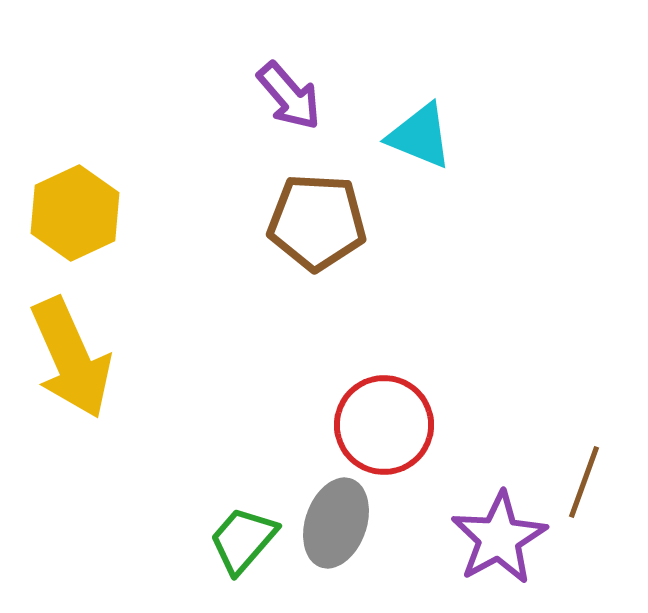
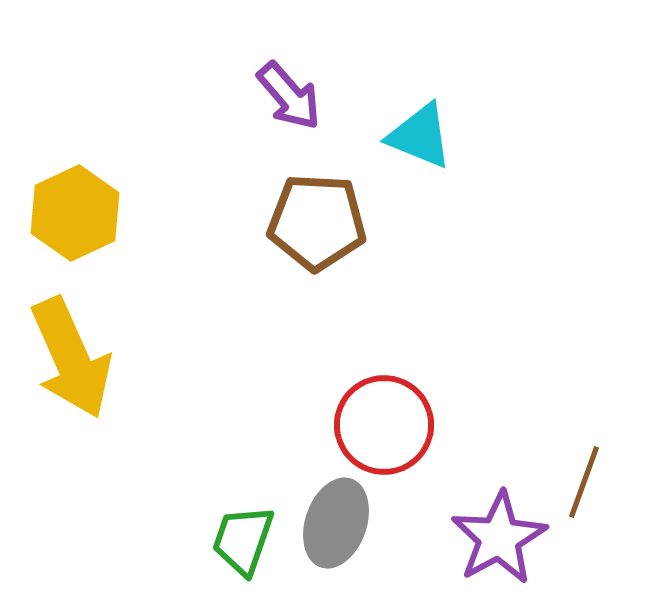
green trapezoid: rotated 22 degrees counterclockwise
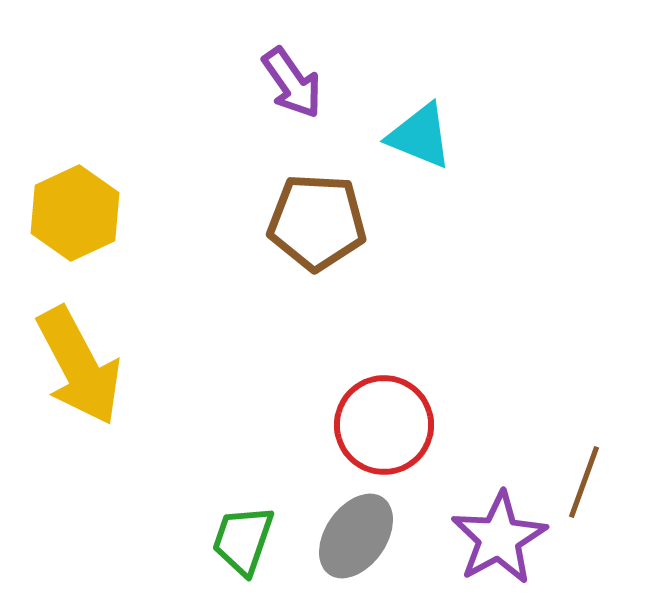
purple arrow: moved 3 px right, 13 px up; rotated 6 degrees clockwise
yellow arrow: moved 8 px right, 8 px down; rotated 4 degrees counterclockwise
gray ellipse: moved 20 px right, 13 px down; rotated 16 degrees clockwise
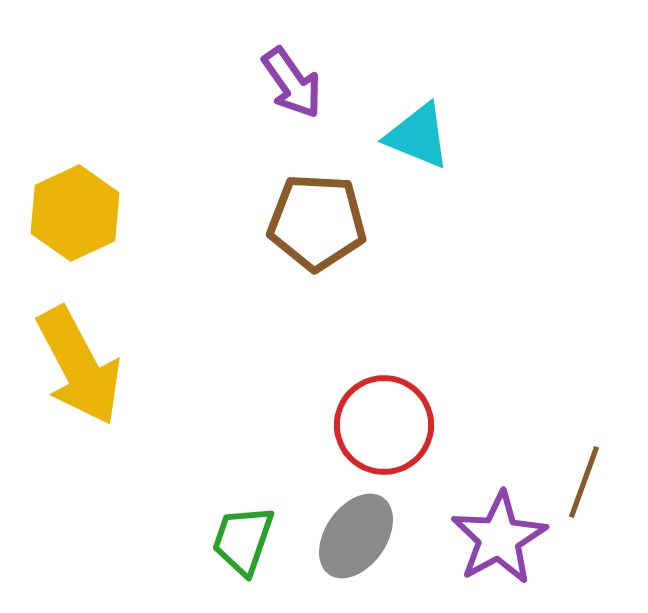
cyan triangle: moved 2 px left
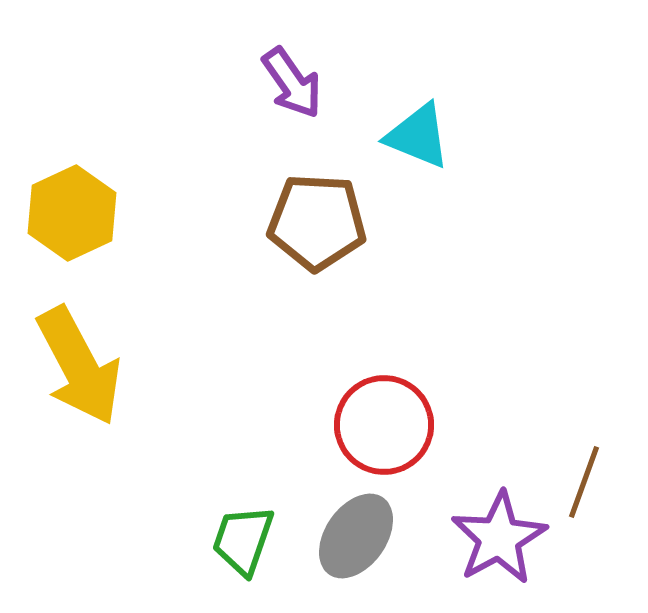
yellow hexagon: moved 3 px left
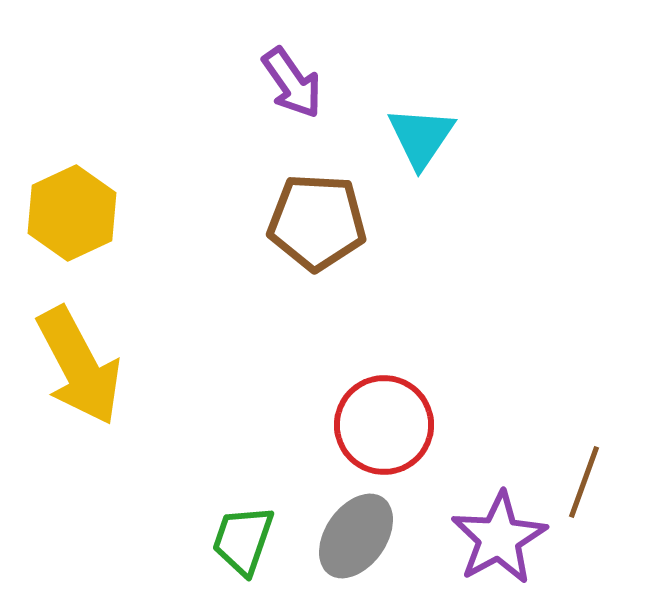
cyan triangle: moved 3 px right, 1 px down; rotated 42 degrees clockwise
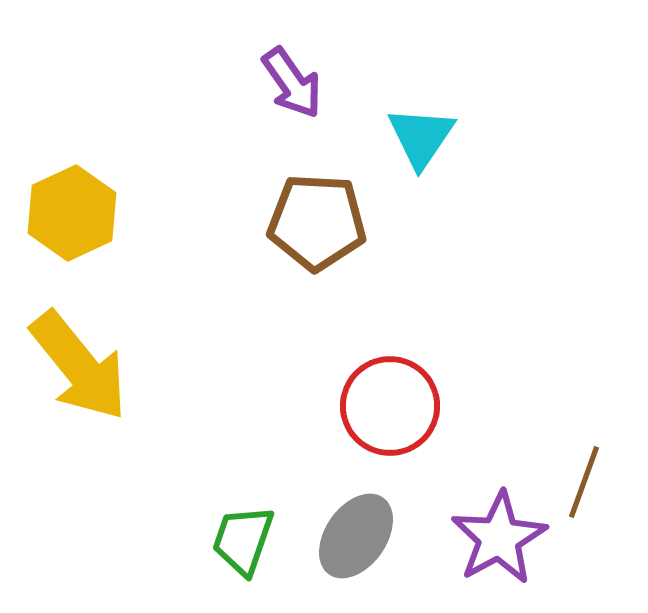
yellow arrow: rotated 11 degrees counterclockwise
red circle: moved 6 px right, 19 px up
